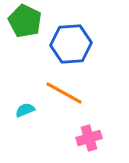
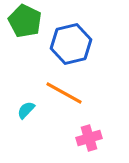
blue hexagon: rotated 9 degrees counterclockwise
cyan semicircle: moved 1 px right; rotated 24 degrees counterclockwise
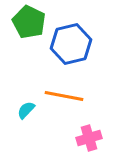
green pentagon: moved 4 px right, 1 px down
orange line: moved 3 px down; rotated 18 degrees counterclockwise
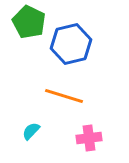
orange line: rotated 6 degrees clockwise
cyan semicircle: moved 5 px right, 21 px down
pink cross: rotated 10 degrees clockwise
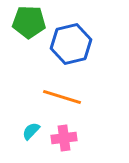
green pentagon: rotated 24 degrees counterclockwise
orange line: moved 2 px left, 1 px down
pink cross: moved 25 px left
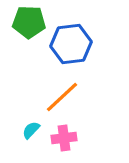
blue hexagon: rotated 6 degrees clockwise
orange line: rotated 60 degrees counterclockwise
cyan semicircle: moved 1 px up
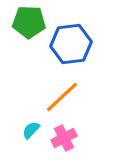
pink cross: rotated 20 degrees counterclockwise
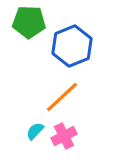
blue hexagon: moved 1 px right, 2 px down; rotated 15 degrees counterclockwise
cyan semicircle: moved 4 px right, 1 px down
pink cross: moved 2 px up
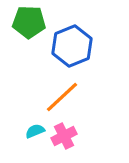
cyan semicircle: rotated 24 degrees clockwise
